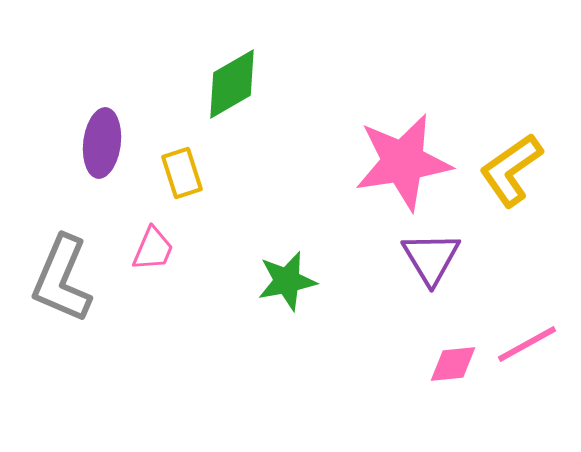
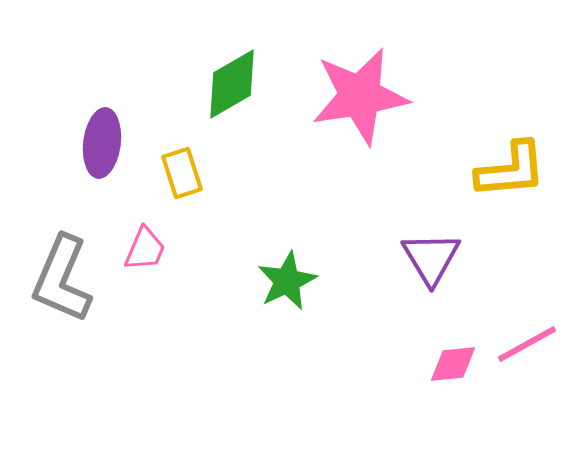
pink star: moved 43 px left, 66 px up
yellow L-shape: rotated 150 degrees counterclockwise
pink trapezoid: moved 8 px left
green star: rotated 14 degrees counterclockwise
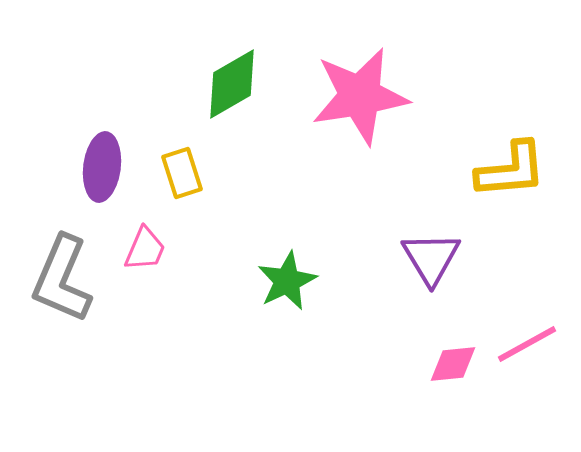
purple ellipse: moved 24 px down
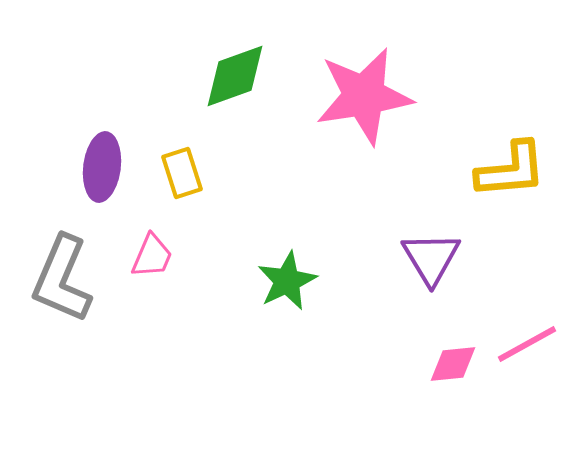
green diamond: moved 3 px right, 8 px up; rotated 10 degrees clockwise
pink star: moved 4 px right
pink trapezoid: moved 7 px right, 7 px down
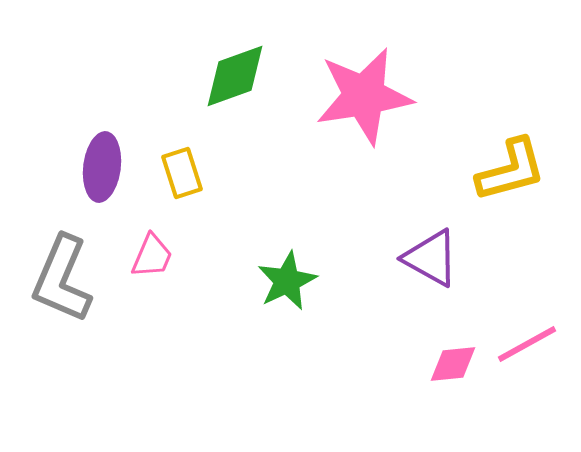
yellow L-shape: rotated 10 degrees counterclockwise
purple triangle: rotated 30 degrees counterclockwise
